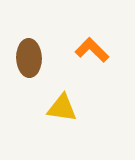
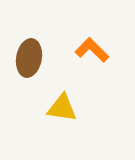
brown ellipse: rotated 12 degrees clockwise
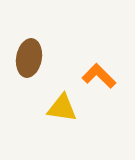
orange L-shape: moved 7 px right, 26 px down
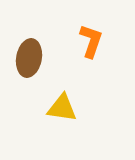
orange L-shape: moved 8 px left, 35 px up; rotated 64 degrees clockwise
